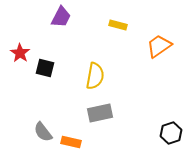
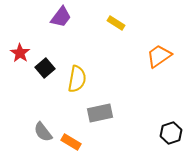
purple trapezoid: rotated 10 degrees clockwise
yellow rectangle: moved 2 px left, 2 px up; rotated 18 degrees clockwise
orange trapezoid: moved 10 px down
black square: rotated 36 degrees clockwise
yellow semicircle: moved 18 px left, 3 px down
orange rectangle: rotated 18 degrees clockwise
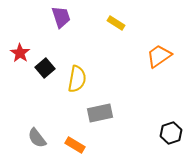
purple trapezoid: rotated 55 degrees counterclockwise
gray semicircle: moved 6 px left, 6 px down
orange rectangle: moved 4 px right, 3 px down
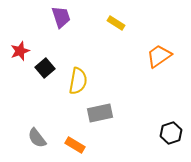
red star: moved 2 px up; rotated 18 degrees clockwise
yellow semicircle: moved 1 px right, 2 px down
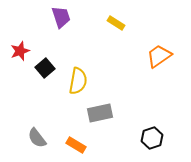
black hexagon: moved 19 px left, 5 px down
orange rectangle: moved 1 px right
